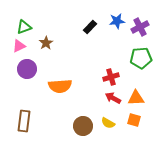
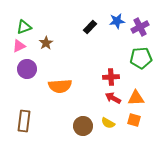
red cross: rotated 14 degrees clockwise
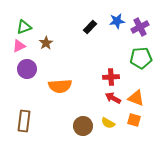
orange triangle: rotated 24 degrees clockwise
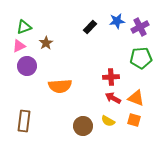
purple circle: moved 3 px up
yellow semicircle: moved 2 px up
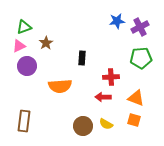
black rectangle: moved 8 px left, 31 px down; rotated 40 degrees counterclockwise
red arrow: moved 10 px left, 1 px up; rotated 28 degrees counterclockwise
yellow semicircle: moved 2 px left, 3 px down
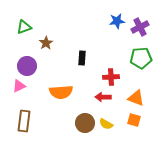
pink triangle: moved 40 px down
orange semicircle: moved 1 px right, 6 px down
brown circle: moved 2 px right, 3 px up
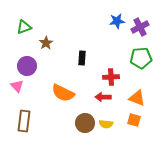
pink triangle: moved 2 px left; rotated 48 degrees counterclockwise
orange semicircle: moved 2 px right, 1 px down; rotated 30 degrees clockwise
orange triangle: moved 1 px right
yellow semicircle: rotated 24 degrees counterclockwise
